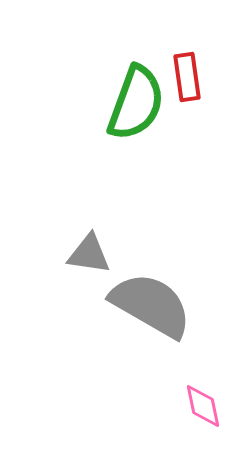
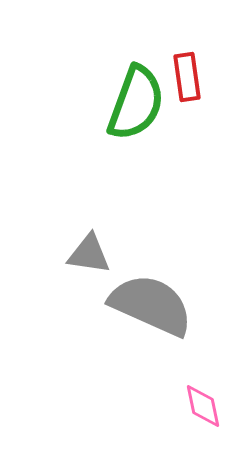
gray semicircle: rotated 6 degrees counterclockwise
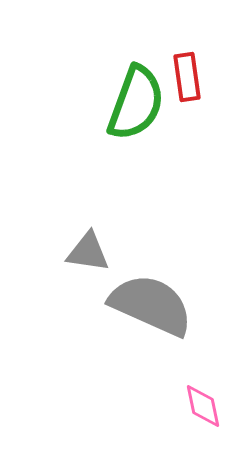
gray triangle: moved 1 px left, 2 px up
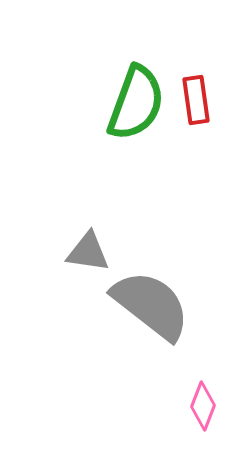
red rectangle: moved 9 px right, 23 px down
gray semicircle: rotated 14 degrees clockwise
pink diamond: rotated 33 degrees clockwise
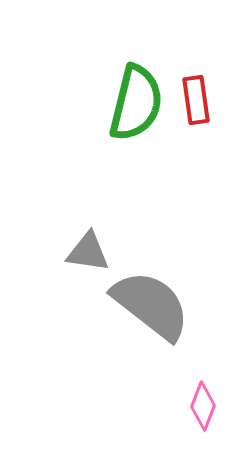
green semicircle: rotated 6 degrees counterclockwise
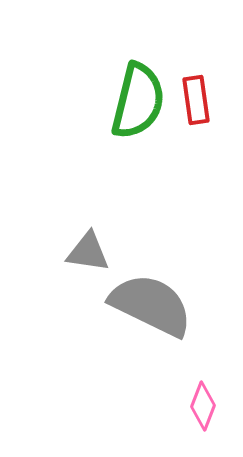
green semicircle: moved 2 px right, 2 px up
gray semicircle: rotated 12 degrees counterclockwise
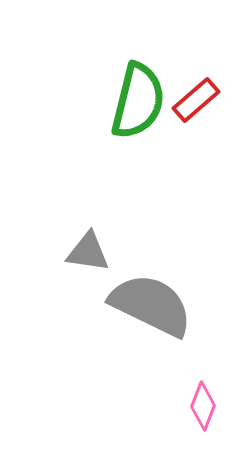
red rectangle: rotated 57 degrees clockwise
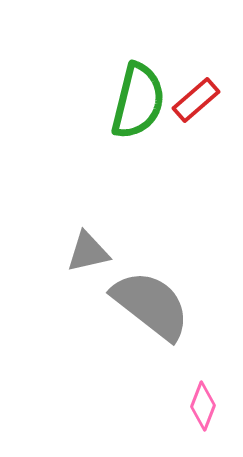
gray triangle: rotated 21 degrees counterclockwise
gray semicircle: rotated 12 degrees clockwise
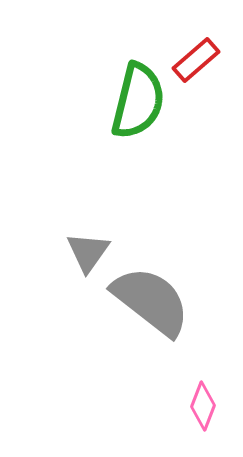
red rectangle: moved 40 px up
gray triangle: rotated 42 degrees counterclockwise
gray semicircle: moved 4 px up
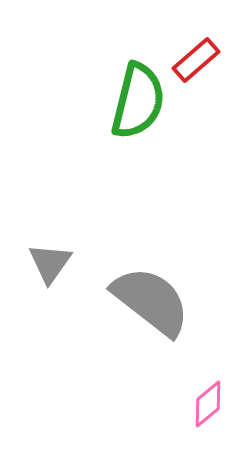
gray triangle: moved 38 px left, 11 px down
pink diamond: moved 5 px right, 2 px up; rotated 30 degrees clockwise
